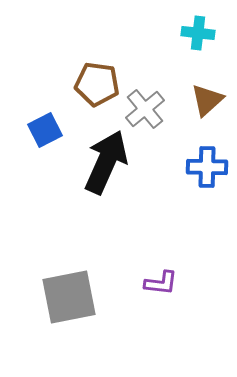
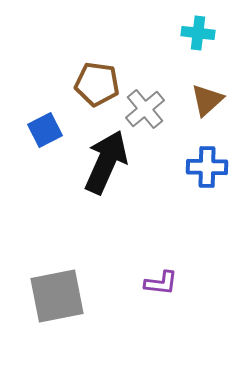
gray square: moved 12 px left, 1 px up
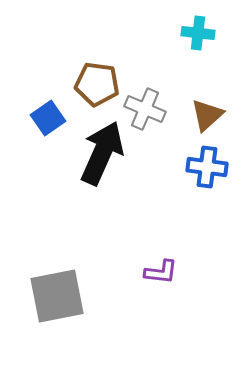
brown triangle: moved 15 px down
gray cross: rotated 27 degrees counterclockwise
blue square: moved 3 px right, 12 px up; rotated 8 degrees counterclockwise
black arrow: moved 4 px left, 9 px up
blue cross: rotated 6 degrees clockwise
purple L-shape: moved 11 px up
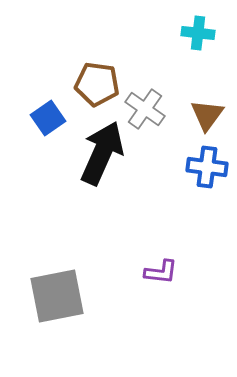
gray cross: rotated 12 degrees clockwise
brown triangle: rotated 12 degrees counterclockwise
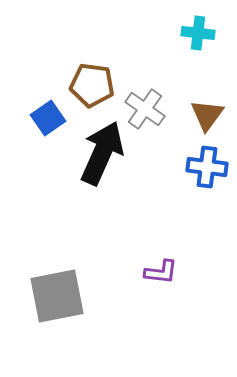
brown pentagon: moved 5 px left, 1 px down
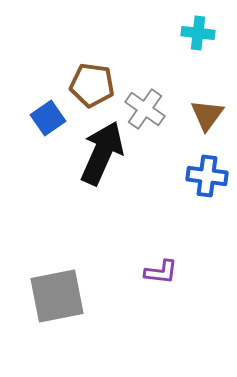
blue cross: moved 9 px down
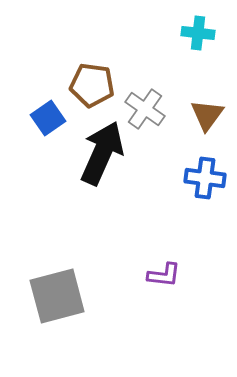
blue cross: moved 2 px left, 2 px down
purple L-shape: moved 3 px right, 3 px down
gray square: rotated 4 degrees counterclockwise
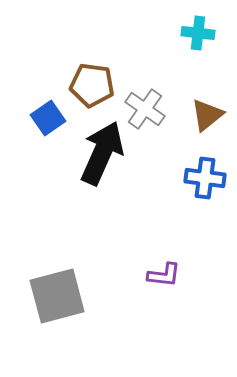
brown triangle: rotated 15 degrees clockwise
